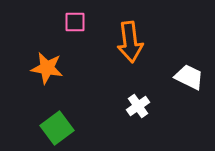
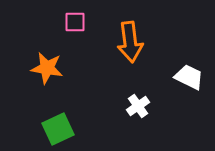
green square: moved 1 px right, 1 px down; rotated 12 degrees clockwise
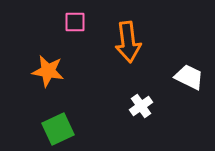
orange arrow: moved 2 px left
orange star: moved 1 px right, 3 px down
white cross: moved 3 px right
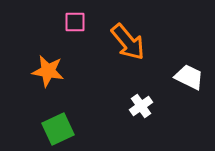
orange arrow: rotated 33 degrees counterclockwise
